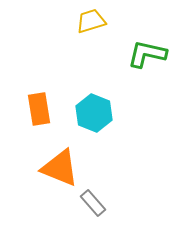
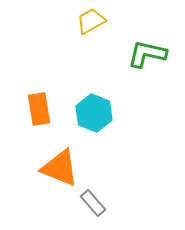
yellow trapezoid: rotated 12 degrees counterclockwise
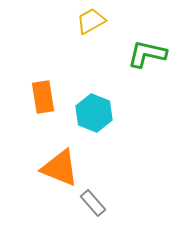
orange rectangle: moved 4 px right, 12 px up
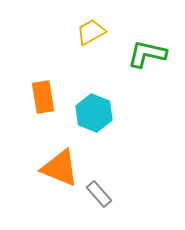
yellow trapezoid: moved 11 px down
gray rectangle: moved 6 px right, 9 px up
